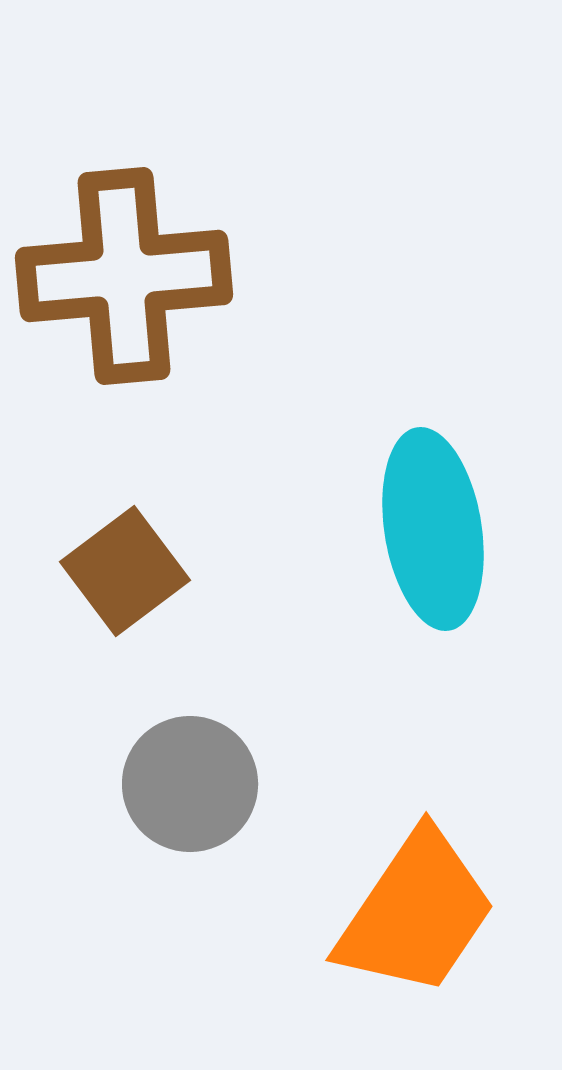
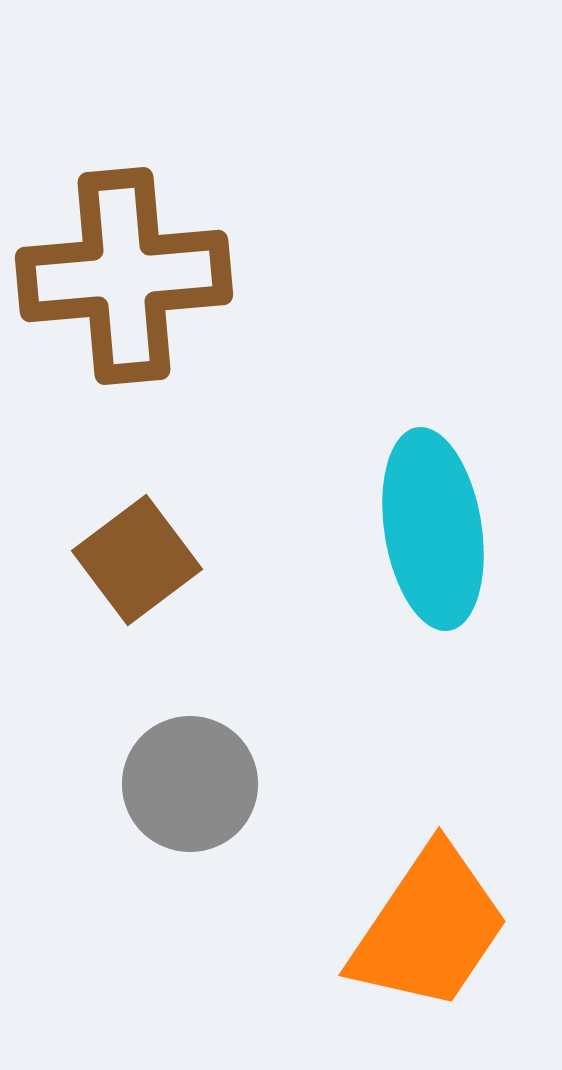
brown square: moved 12 px right, 11 px up
orange trapezoid: moved 13 px right, 15 px down
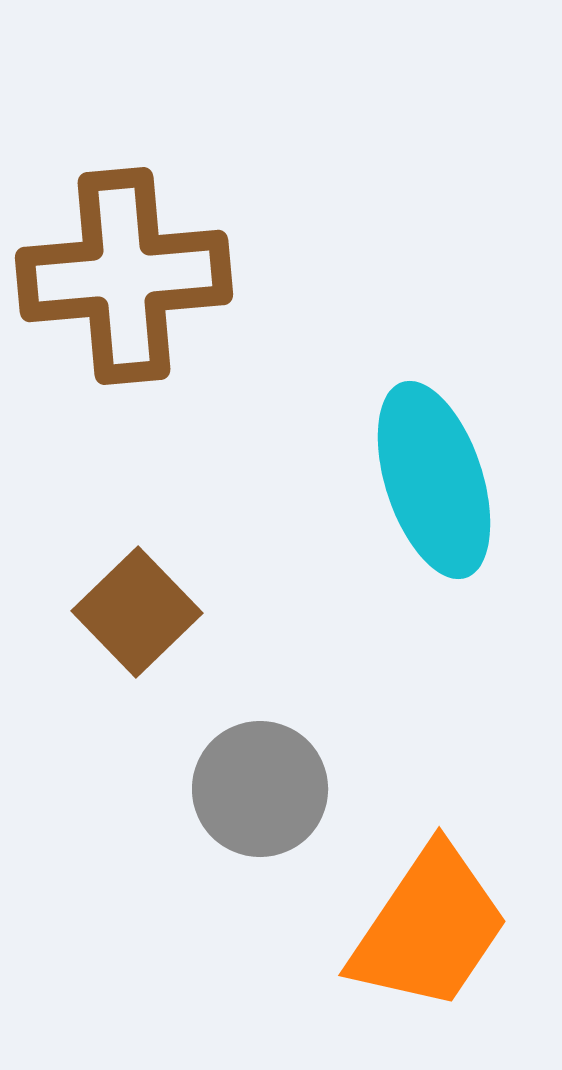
cyan ellipse: moved 1 px right, 49 px up; rotated 9 degrees counterclockwise
brown square: moved 52 px down; rotated 7 degrees counterclockwise
gray circle: moved 70 px right, 5 px down
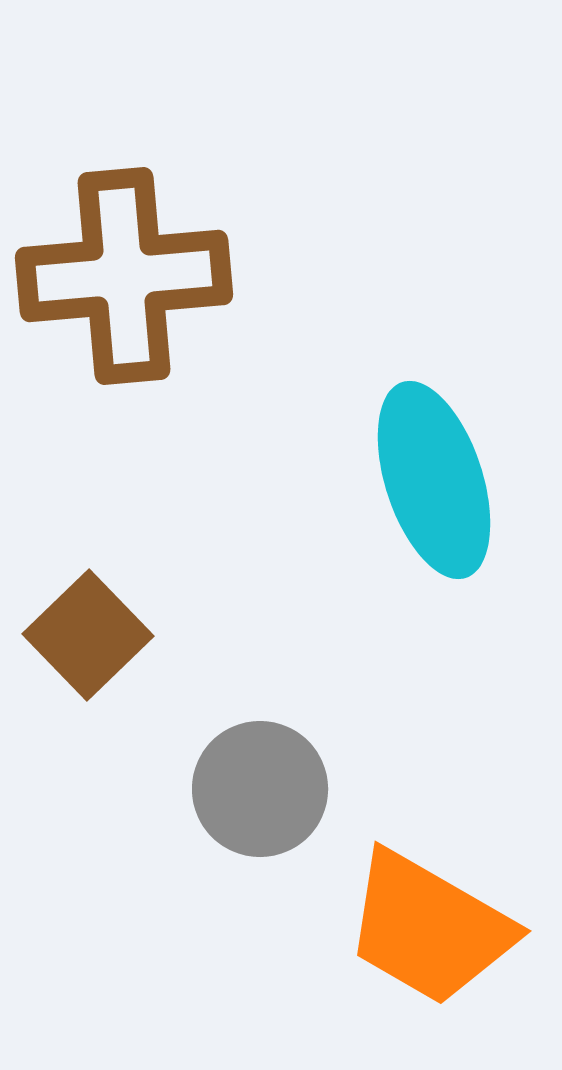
brown square: moved 49 px left, 23 px down
orange trapezoid: rotated 86 degrees clockwise
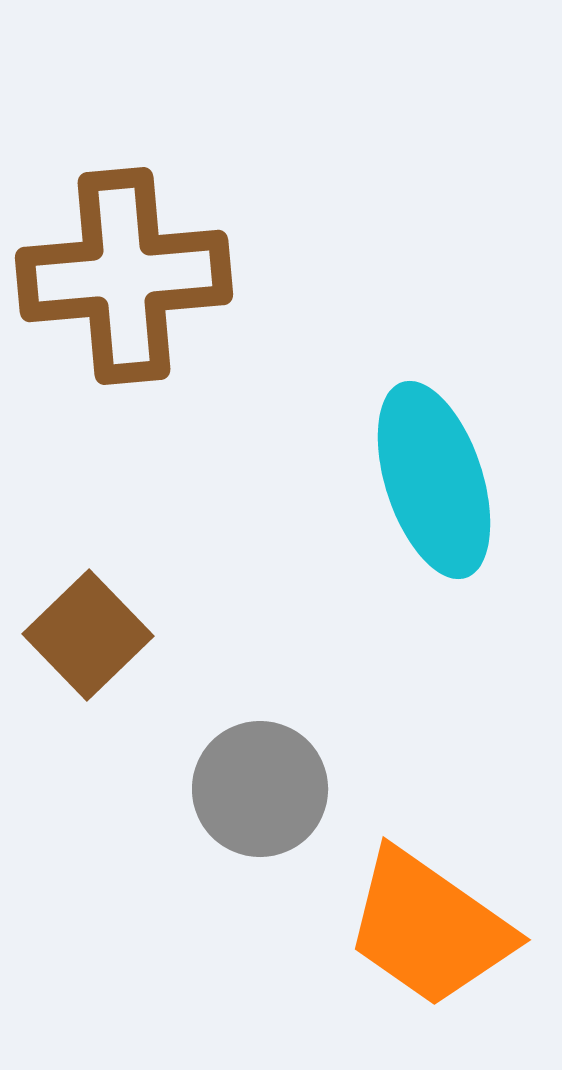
orange trapezoid: rotated 5 degrees clockwise
